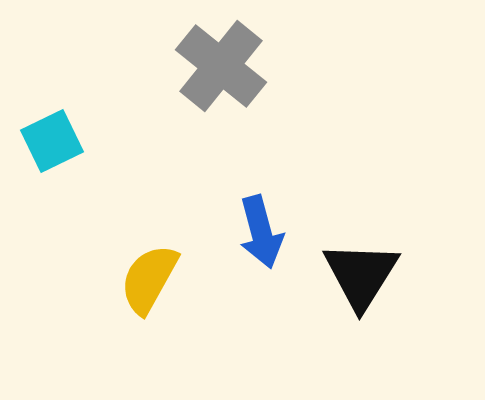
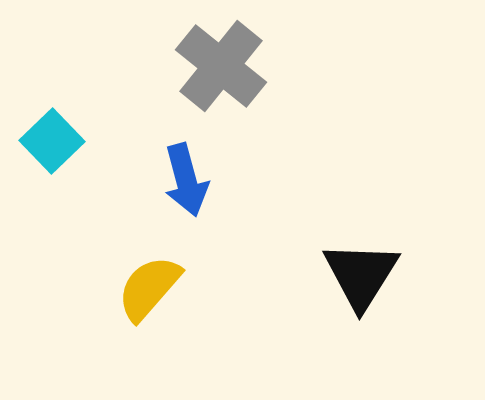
cyan square: rotated 18 degrees counterclockwise
blue arrow: moved 75 px left, 52 px up
yellow semicircle: moved 9 px down; rotated 12 degrees clockwise
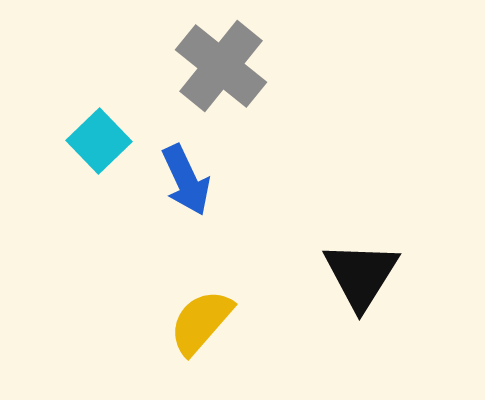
cyan square: moved 47 px right
blue arrow: rotated 10 degrees counterclockwise
yellow semicircle: moved 52 px right, 34 px down
